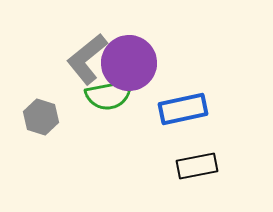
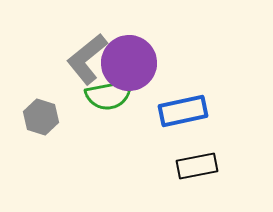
blue rectangle: moved 2 px down
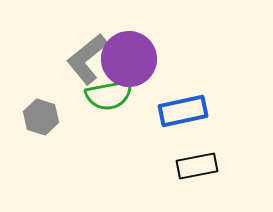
purple circle: moved 4 px up
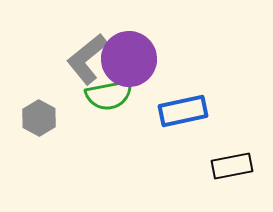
gray hexagon: moved 2 px left, 1 px down; rotated 12 degrees clockwise
black rectangle: moved 35 px right
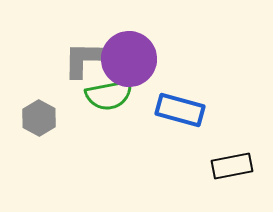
gray L-shape: rotated 40 degrees clockwise
blue rectangle: moved 3 px left, 1 px up; rotated 27 degrees clockwise
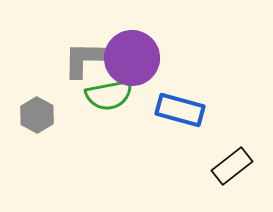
purple circle: moved 3 px right, 1 px up
gray hexagon: moved 2 px left, 3 px up
black rectangle: rotated 27 degrees counterclockwise
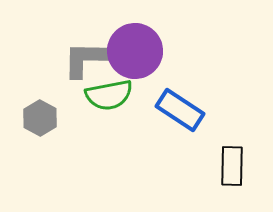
purple circle: moved 3 px right, 7 px up
blue rectangle: rotated 18 degrees clockwise
gray hexagon: moved 3 px right, 3 px down
black rectangle: rotated 51 degrees counterclockwise
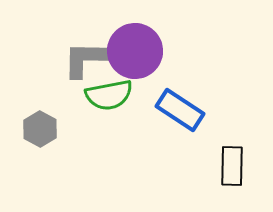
gray hexagon: moved 11 px down
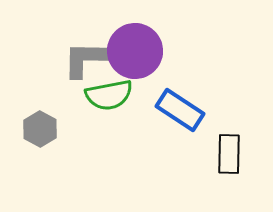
black rectangle: moved 3 px left, 12 px up
